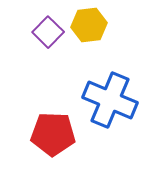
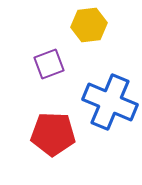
purple square: moved 1 px right, 32 px down; rotated 24 degrees clockwise
blue cross: moved 2 px down
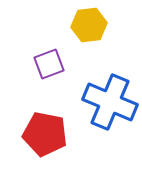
red pentagon: moved 8 px left; rotated 9 degrees clockwise
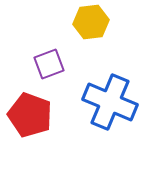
yellow hexagon: moved 2 px right, 3 px up
red pentagon: moved 15 px left, 19 px up; rotated 9 degrees clockwise
